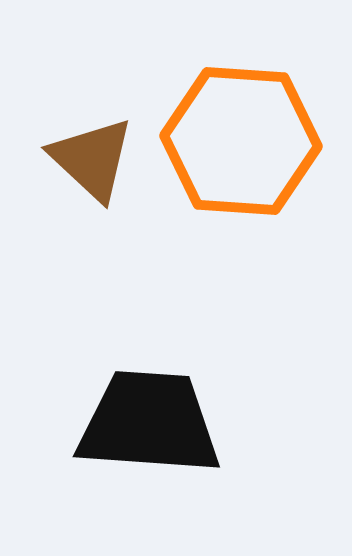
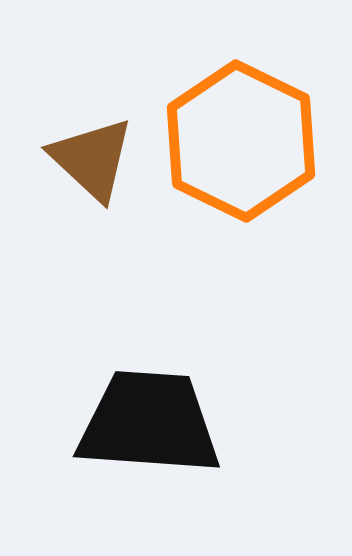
orange hexagon: rotated 22 degrees clockwise
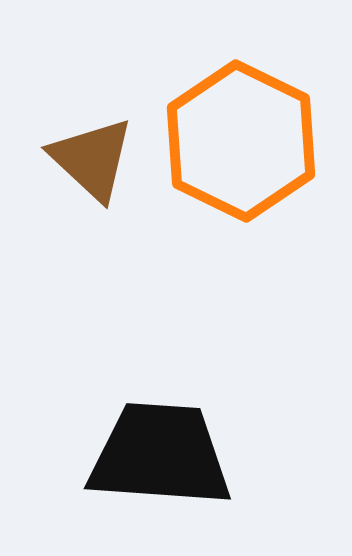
black trapezoid: moved 11 px right, 32 px down
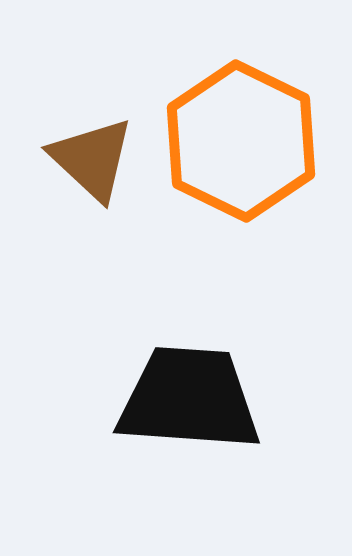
black trapezoid: moved 29 px right, 56 px up
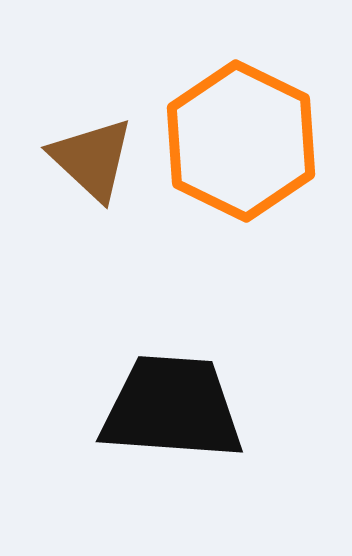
black trapezoid: moved 17 px left, 9 px down
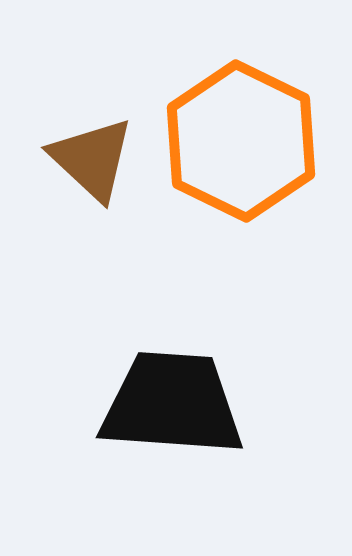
black trapezoid: moved 4 px up
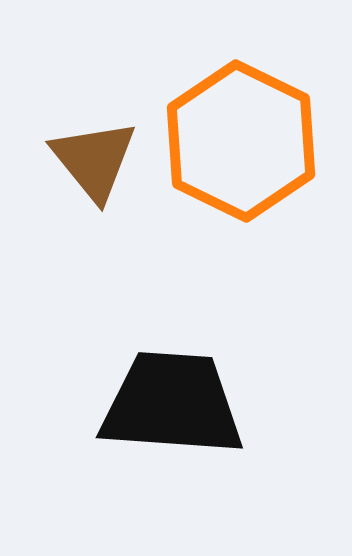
brown triangle: moved 2 px right, 1 px down; rotated 8 degrees clockwise
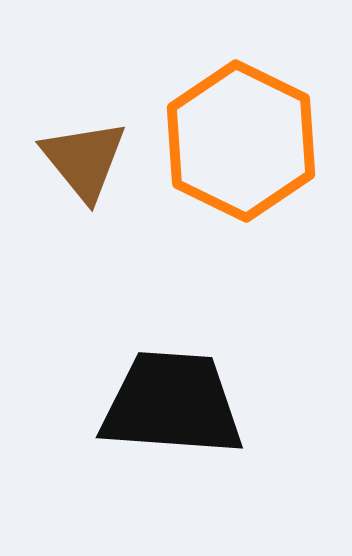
brown triangle: moved 10 px left
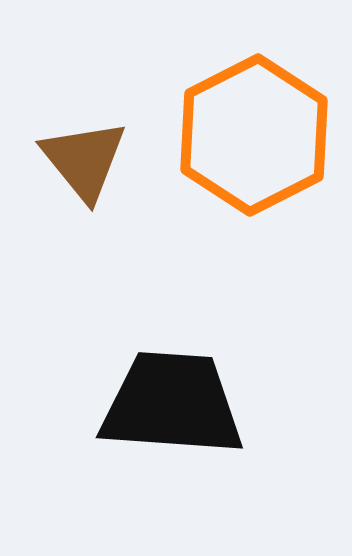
orange hexagon: moved 13 px right, 6 px up; rotated 7 degrees clockwise
